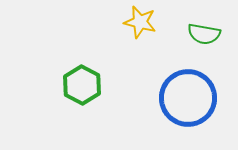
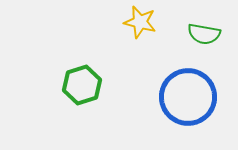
green hexagon: rotated 15 degrees clockwise
blue circle: moved 1 px up
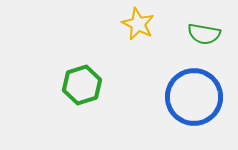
yellow star: moved 2 px left, 2 px down; rotated 12 degrees clockwise
blue circle: moved 6 px right
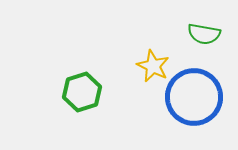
yellow star: moved 15 px right, 42 px down
green hexagon: moved 7 px down
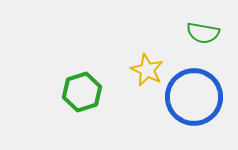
green semicircle: moved 1 px left, 1 px up
yellow star: moved 6 px left, 4 px down
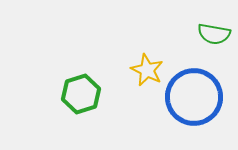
green semicircle: moved 11 px right, 1 px down
green hexagon: moved 1 px left, 2 px down
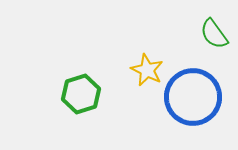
green semicircle: rotated 44 degrees clockwise
blue circle: moved 1 px left
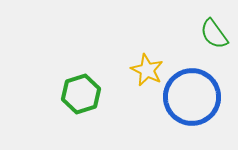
blue circle: moved 1 px left
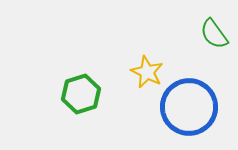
yellow star: moved 2 px down
blue circle: moved 3 px left, 10 px down
